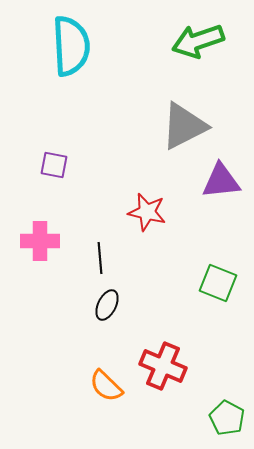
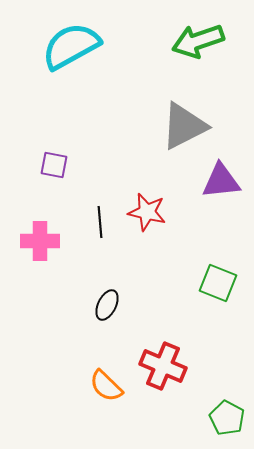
cyan semicircle: rotated 116 degrees counterclockwise
black line: moved 36 px up
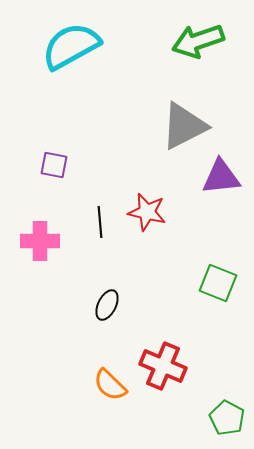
purple triangle: moved 4 px up
orange semicircle: moved 4 px right, 1 px up
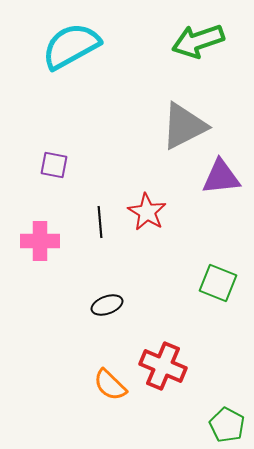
red star: rotated 18 degrees clockwise
black ellipse: rotated 44 degrees clockwise
green pentagon: moved 7 px down
